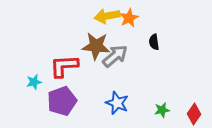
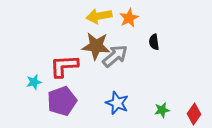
yellow arrow: moved 8 px left
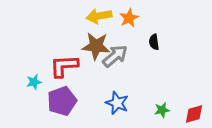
red diamond: rotated 40 degrees clockwise
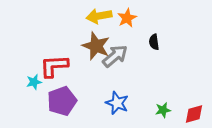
orange star: moved 2 px left
brown star: rotated 16 degrees clockwise
red L-shape: moved 10 px left
green star: moved 1 px right
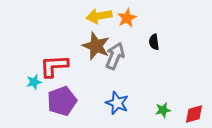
gray arrow: rotated 28 degrees counterclockwise
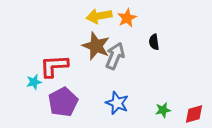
purple pentagon: moved 1 px right, 1 px down; rotated 8 degrees counterclockwise
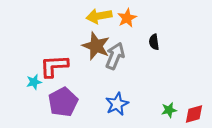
blue star: moved 1 px down; rotated 25 degrees clockwise
green star: moved 6 px right
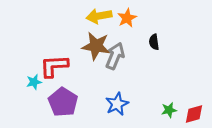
brown star: rotated 12 degrees counterclockwise
purple pentagon: rotated 12 degrees counterclockwise
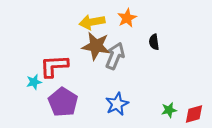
yellow arrow: moved 7 px left, 6 px down
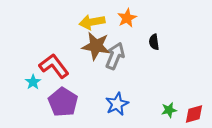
red L-shape: rotated 56 degrees clockwise
cyan star: moved 1 px left; rotated 21 degrees counterclockwise
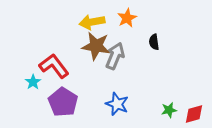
blue star: rotated 25 degrees counterclockwise
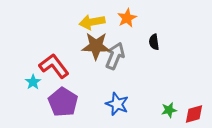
brown star: rotated 8 degrees counterclockwise
